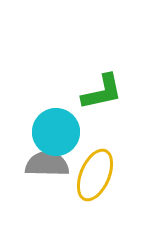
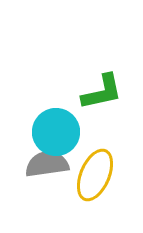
gray semicircle: rotated 9 degrees counterclockwise
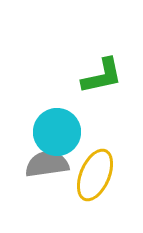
green L-shape: moved 16 px up
cyan circle: moved 1 px right
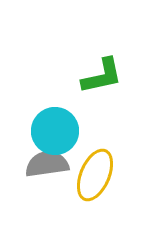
cyan circle: moved 2 px left, 1 px up
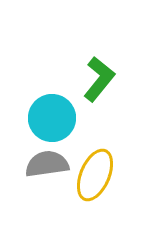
green L-shape: moved 3 px left, 3 px down; rotated 39 degrees counterclockwise
cyan circle: moved 3 px left, 13 px up
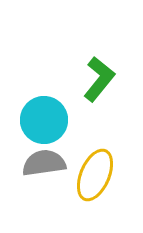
cyan circle: moved 8 px left, 2 px down
gray semicircle: moved 3 px left, 1 px up
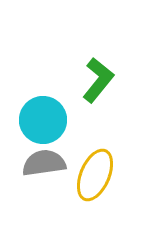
green L-shape: moved 1 px left, 1 px down
cyan circle: moved 1 px left
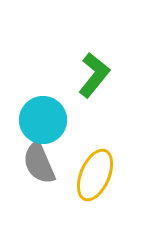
green L-shape: moved 4 px left, 5 px up
gray semicircle: moved 5 px left; rotated 105 degrees counterclockwise
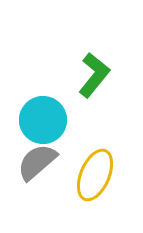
gray semicircle: moved 2 px left, 1 px up; rotated 72 degrees clockwise
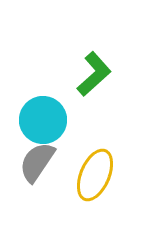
green L-shape: moved 1 px up; rotated 9 degrees clockwise
gray semicircle: rotated 15 degrees counterclockwise
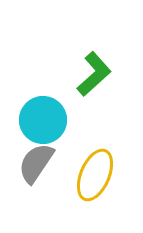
gray semicircle: moved 1 px left, 1 px down
